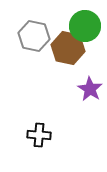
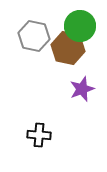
green circle: moved 5 px left
purple star: moved 8 px left; rotated 20 degrees clockwise
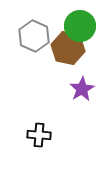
gray hexagon: rotated 12 degrees clockwise
purple star: rotated 10 degrees counterclockwise
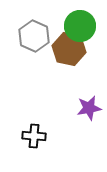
brown hexagon: moved 1 px right, 1 px down
purple star: moved 7 px right, 19 px down; rotated 20 degrees clockwise
black cross: moved 5 px left, 1 px down
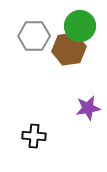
gray hexagon: rotated 24 degrees counterclockwise
brown hexagon: rotated 20 degrees counterclockwise
purple star: moved 1 px left
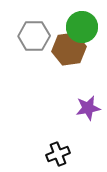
green circle: moved 2 px right, 1 px down
black cross: moved 24 px right, 18 px down; rotated 25 degrees counterclockwise
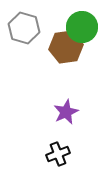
gray hexagon: moved 10 px left, 8 px up; rotated 16 degrees clockwise
brown hexagon: moved 3 px left, 2 px up
purple star: moved 22 px left, 4 px down; rotated 15 degrees counterclockwise
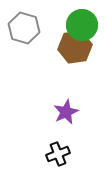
green circle: moved 2 px up
brown hexagon: moved 9 px right
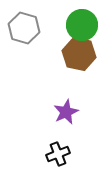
brown hexagon: moved 4 px right, 7 px down; rotated 20 degrees clockwise
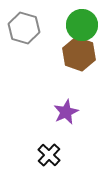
brown hexagon: rotated 8 degrees clockwise
black cross: moved 9 px left, 1 px down; rotated 25 degrees counterclockwise
